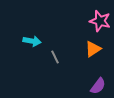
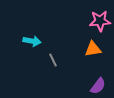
pink star: rotated 20 degrees counterclockwise
orange triangle: rotated 24 degrees clockwise
gray line: moved 2 px left, 3 px down
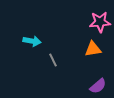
pink star: moved 1 px down
purple semicircle: rotated 12 degrees clockwise
